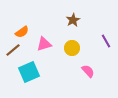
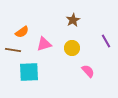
brown line: rotated 49 degrees clockwise
cyan square: rotated 20 degrees clockwise
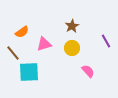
brown star: moved 1 px left, 6 px down
brown line: moved 3 px down; rotated 42 degrees clockwise
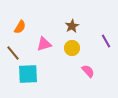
orange semicircle: moved 2 px left, 5 px up; rotated 24 degrees counterclockwise
cyan square: moved 1 px left, 2 px down
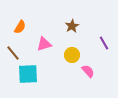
purple line: moved 2 px left, 2 px down
yellow circle: moved 7 px down
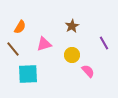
brown line: moved 4 px up
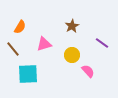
purple line: moved 2 px left; rotated 24 degrees counterclockwise
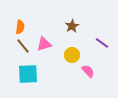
orange semicircle: rotated 24 degrees counterclockwise
brown line: moved 10 px right, 3 px up
